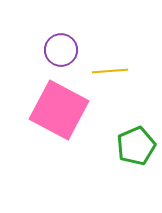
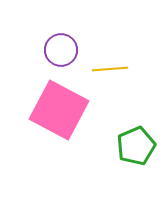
yellow line: moved 2 px up
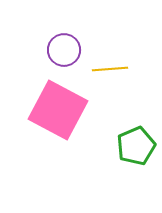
purple circle: moved 3 px right
pink square: moved 1 px left
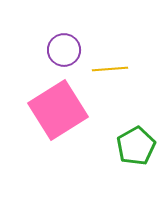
pink square: rotated 30 degrees clockwise
green pentagon: rotated 6 degrees counterclockwise
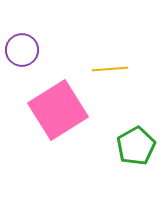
purple circle: moved 42 px left
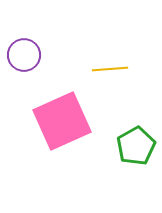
purple circle: moved 2 px right, 5 px down
pink square: moved 4 px right, 11 px down; rotated 8 degrees clockwise
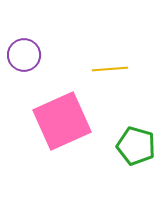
green pentagon: rotated 27 degrees counterclockwise
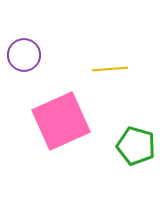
pink square: moved 1 px left
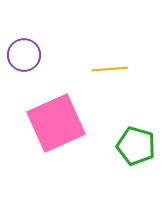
pink square: moved 5 px left, 2 px down
